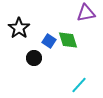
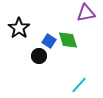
black circle: moved 5 px right, 2 px up
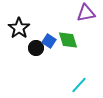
black circle: moved 3 px left, 8 px up
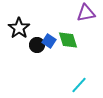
black circle: moved 1 px right, 3 px up
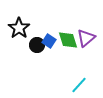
purple triangle: moved 25 px down; rotated 30 degrees counterclockwise
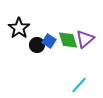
purple triangle: moved 1 px left, 1 px down
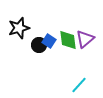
black star: rotated 20 degrees clockwise
green diamond: rotated 10 degrees clockwise
black circle: moved 2 px right
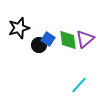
blue square: moved 1 px left, 2 px up
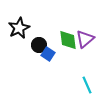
black star: rotated 10 degrees counterclockwise
blue square: moved 15 px down
cyan line: moved 8 px right; rotated 66 degrees counterclockwise
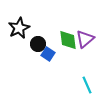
black circle: moved 1 px left, 1 px up
